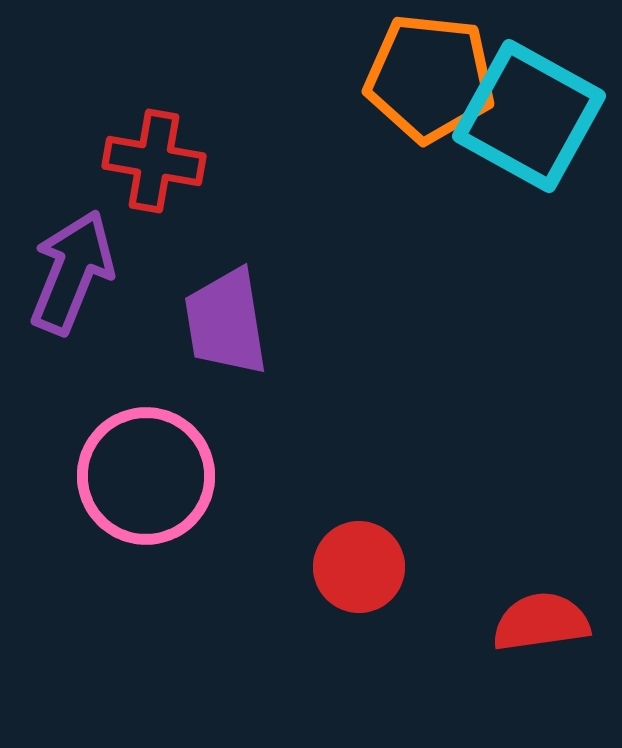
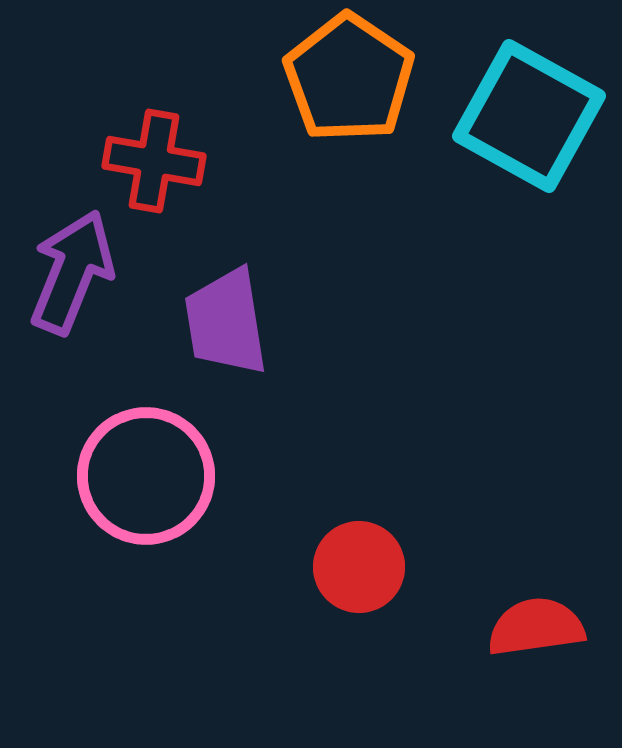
orange pentagon: moved 81 px left; rotated 28 degrees clockwise
red semicircle: moved 5 px left, 5 px down
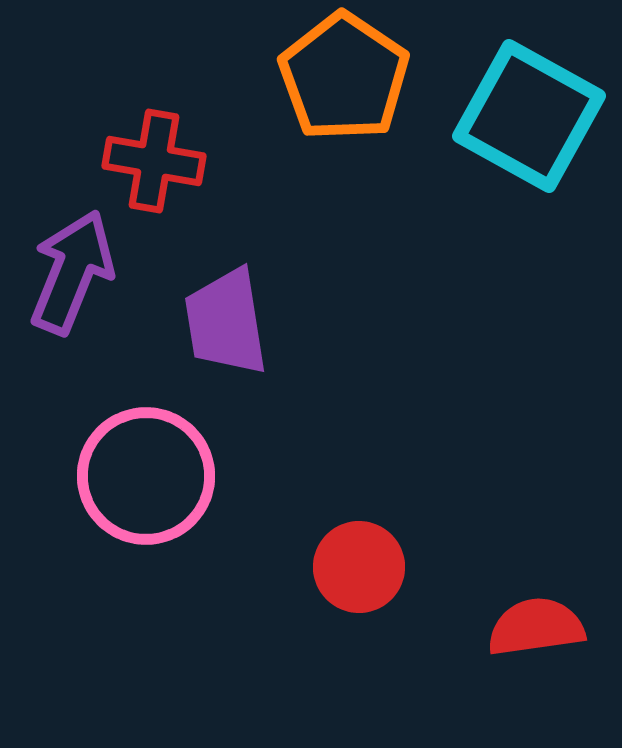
orange pentagon: moved 5 px left, 1 px up
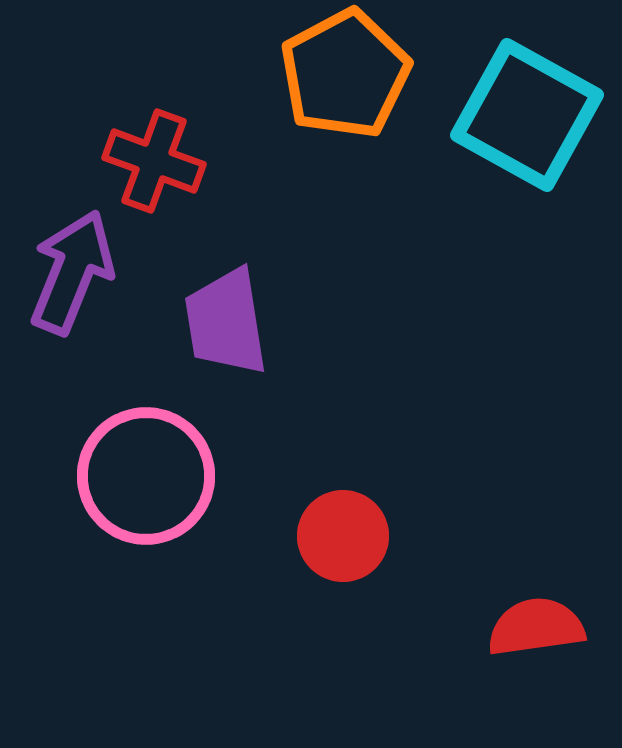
orange pentagon: moved 1 px right, 3 px up; rotated 10 degrees clockwise
cyan square: moved 2 px left, 1 px up
red cross: rotated 10 degrees clockwise
red circle: moved 16 px left, 31 px up
